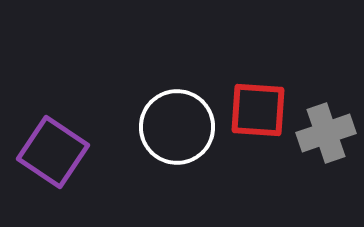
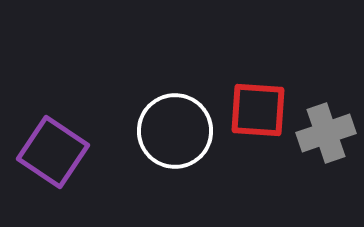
white circle: moved 2 px left, 4 px down
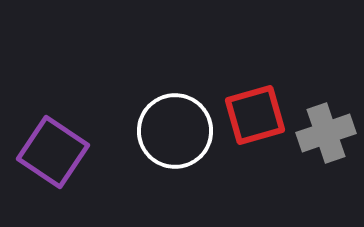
red square: moved 3 px left, 5 px down; rotated 20 degrees counterclockwise
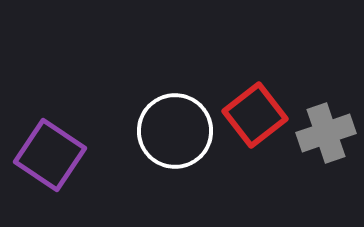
red square: rotated 22 degrees counterclockwise
purple square: moved 3 px left, 3 px down
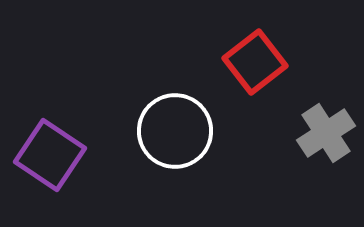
red square: moved 53 px up
gray cross: rotated 14 degrees counterclockwise
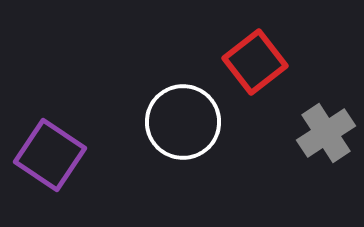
white circle: moved 8 px right, 9 px up
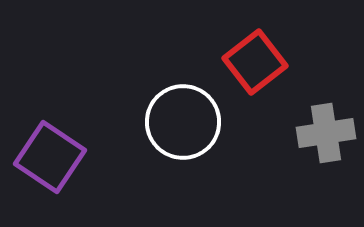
gray cross: rotated 24 degrees clockwise
purple square: moved 2 px down
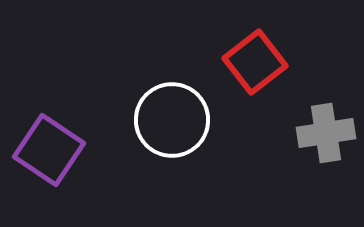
white circle: moved 11 px left, 2 px up
purple square: moved 1 px left, 7 px up
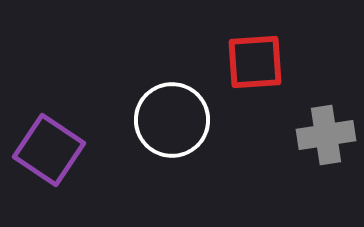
red square: rotated 34 degrees clockwise
gray cross: moved 2 px down
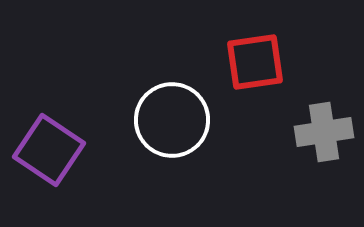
red square: rotated 4 degrees counterclockwise
gray cross: moved 2 px left, 3 px up
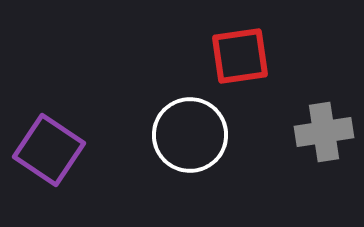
red square: moved 15 px left, 6 px up
white circle: moved 18 px right, 15 px down
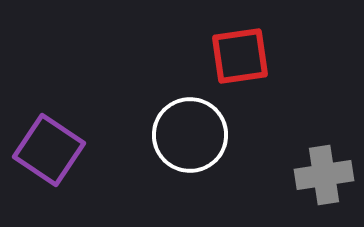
gray cross: moved 43 px down
